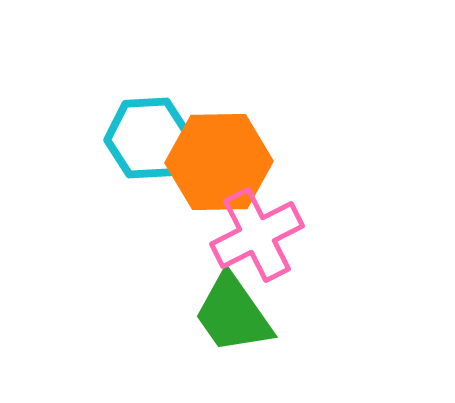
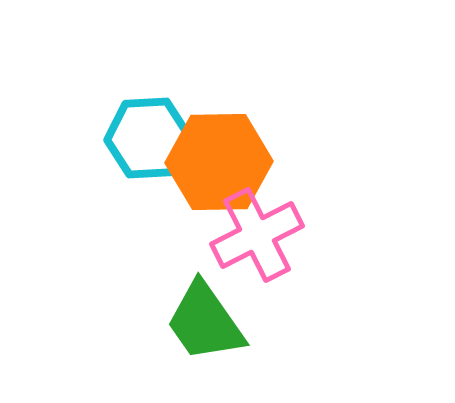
green trapezoid: moved 28 px left, 8 px down
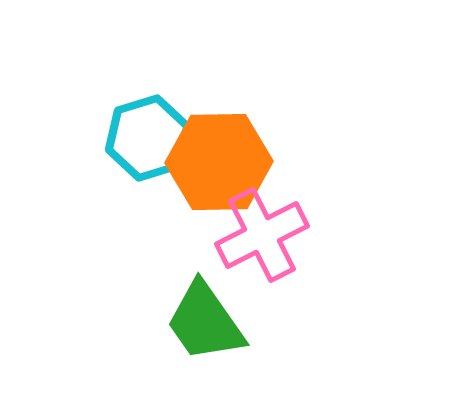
cyan hexagon: rotated 14 degrees counterclockwise
pink cross: moved 5 px right
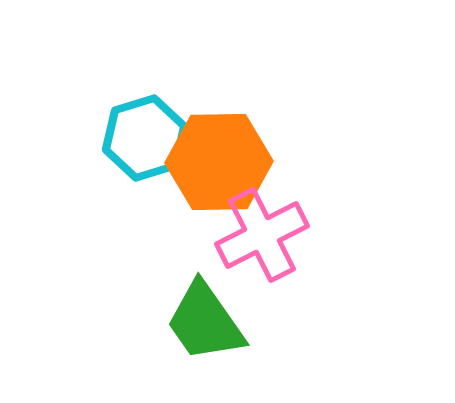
cyan hexagon: moved 3 px left
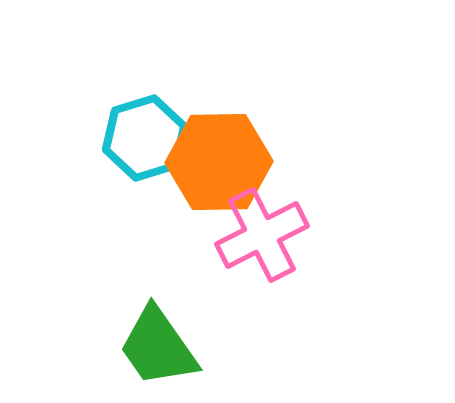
green trapezoid: moved 47 px left, 25 px down
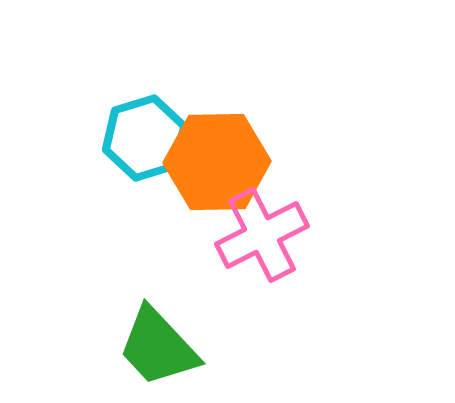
orange hexagon: moved 2 px left
green trapezoid: rotated 8 degrees counterclockwise
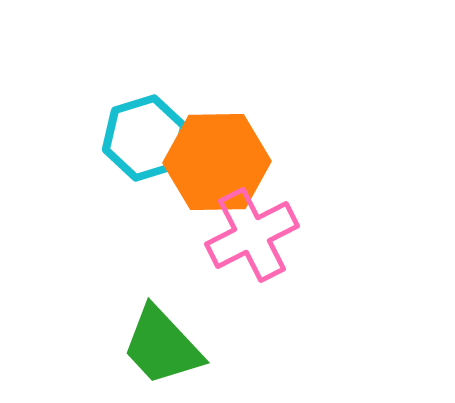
pink cross: moved 10 px left
green trapezoid: moved 4 px right, 1 px up
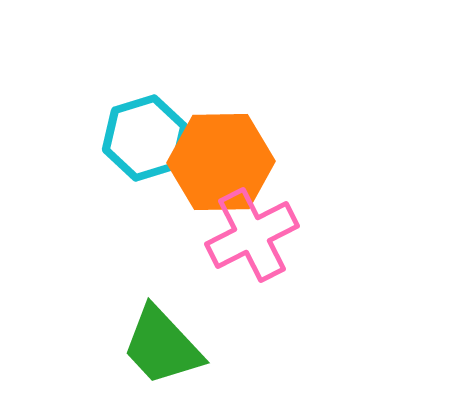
orange hexagon: moved 4 px right
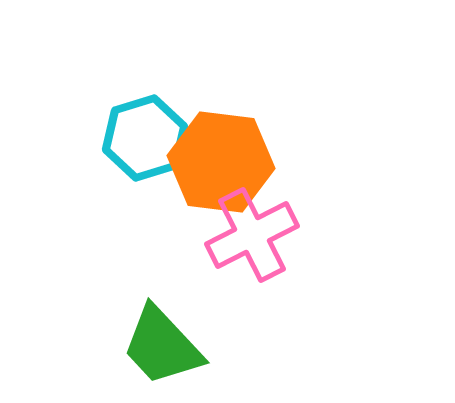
orange hexagon: rotated 8 degrees clockwise
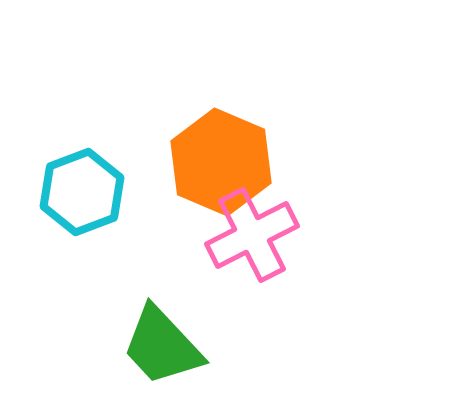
cyan hexagon: moved 63 px left, 54 px down; rotated 4 degrees counterclockwise
orange hexagon: rotated 16 degrees clockwise
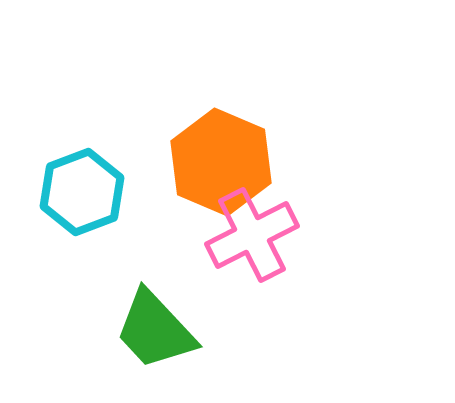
green trapezoid: moved 7 px left, 16 px up
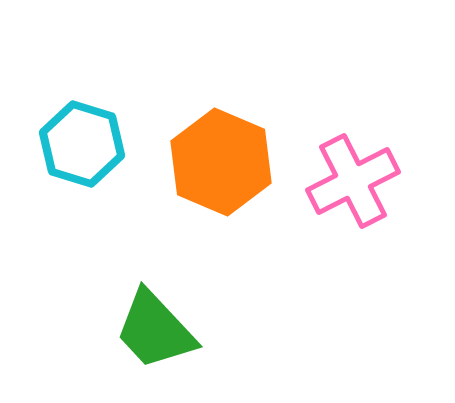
cyan hexagon: moved 48 px up; rotated 22 degrees counterclockwise
pink cross: moved 101 px right, 54 px up
